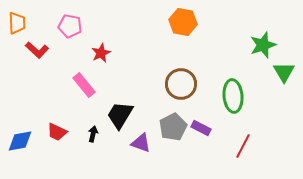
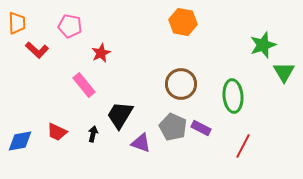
gray pentagon: rotated 20 degrees counterclockwise
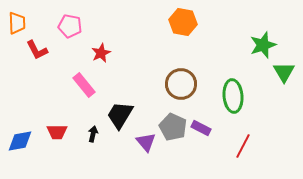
red L-shape: rotated 20 degrees clockwise
red trapezoid: rotated 25 degrees counterclockwise
purple triangle: moved 5 px right, 1 px up; rotated 30 degrees clockwise
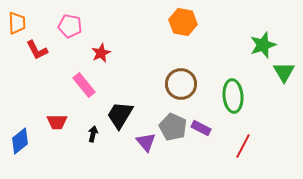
red trapezoid: moved 10 px up
blue diamond: rotated 28 degrees counterclockwise
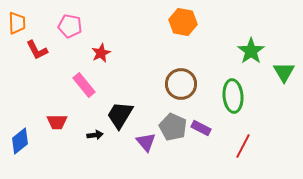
green star: moved 12 px left, 6 px down; rotated 16 degrees counterclockwise
black arrow: moved 2 px right, 1 px down; rotated 70 degrees clockwise
